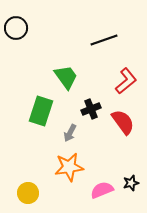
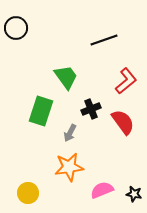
black star: moved 3 px right, 11 px down; rotated 28 degrees clockwise
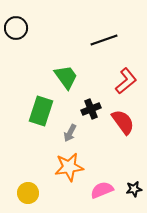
black star: moved 5 px up; rotated 21 degrees counterclockwise
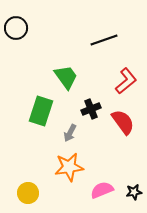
black star: moved 3 px down
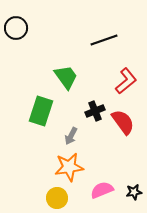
black cross: moved 4 px right, 2 px down
gray arrow: moved 1 px right, 3 px down
yellow circle: moved 29 px right, 5 px down
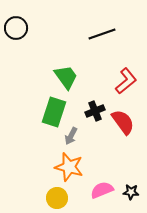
black line: moved 2 px left, 6 px up
green rectangle: moved 13 px right, 1 px down
orange star: rotated 24 degrees clockwise
black star: moved 3 px left; rotated 14 degrees clockwise
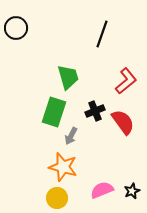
black line: rotated 52 degrees counterclockwise
green trapezoid: moved 2 px right; rotated 20 degrees clockwise
orange star: moved 6 px left
black star: moved 1 px right, 1 px up; rotated 28 degrees counterclockwise
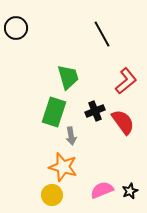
black line: rotated 48 degrees counterclockwise
gray arrow: rotated 36 degrees counterclockwise
black star: moved 2 px left
yellow circle: moved 5 px left, 3 px up
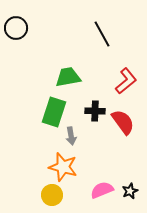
green trapezoid: rotated 84 degrees counterclockwise
black cross: rotated 24 degrees clockwise
